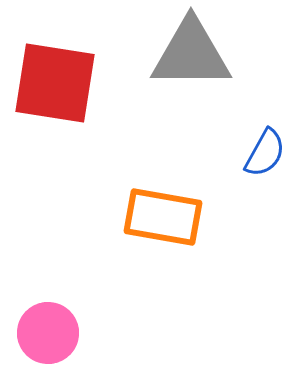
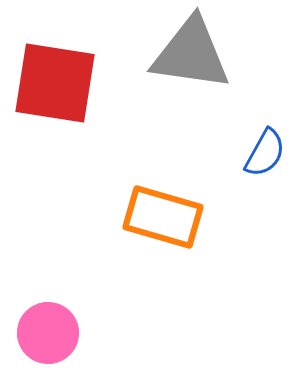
gray triangle: rotated 8 degrees clockwise
orange rectangle: rotated 6 degrees clockwise
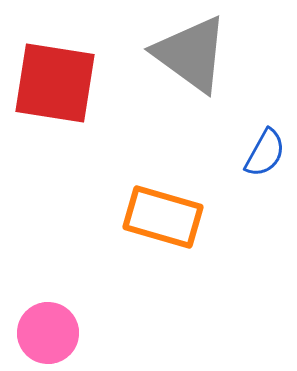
gray triangle: rotated 28 degrees clockwise
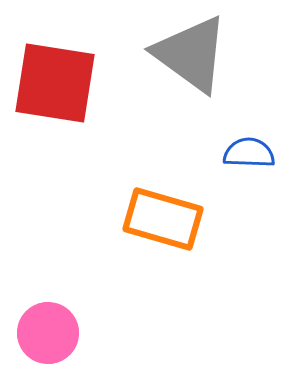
blue semicircle: moved 16 px left; rotated 117 degrees counterclockwise
orange rectangle: moved 2 px down
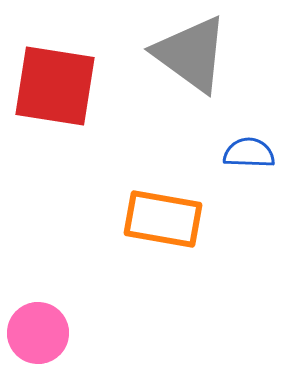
red square: moved 3 px down
orange rectangle: rotated 6 degrees counterclockwise
pink circle: moved 10 px left
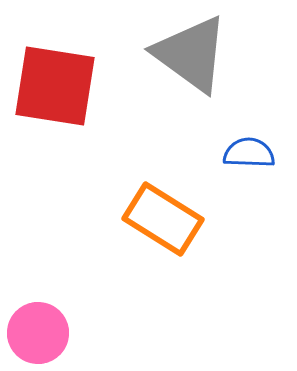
orange rectangle: rotated 22 degrees clockwise
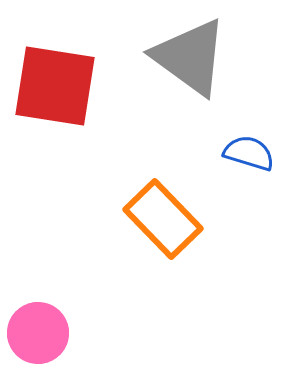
gray triangle: moved 1 px left, 3 px down
blue semicircle: rotated 15 degrees clockwise
orange rectangle: rotated 14 degrees clockwise
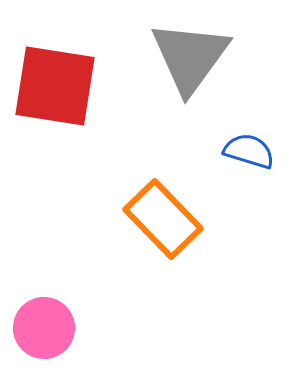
gray triangle: rotated 30 degrees clockwise
blue semicircle: moved 2 px up
pink circle: moved 6 px right, 5 px up
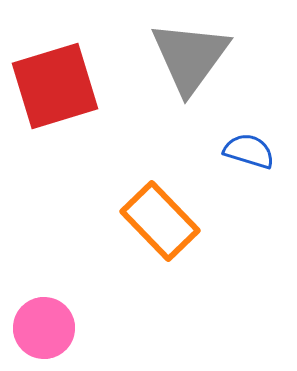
red square: rotated 26 degrees counterclockwise
orange rectangle: moved 3 px left, 2 px down
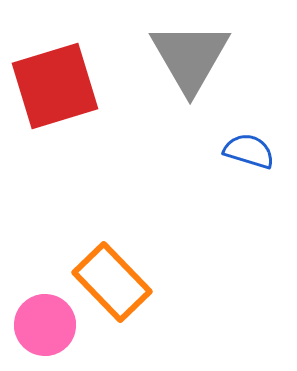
gray triangle: rotated 6 degrees counterclockwise
orange rectangle: moved 48 px left, 61 px down
pink circle: moved 1 px right, 3 px up
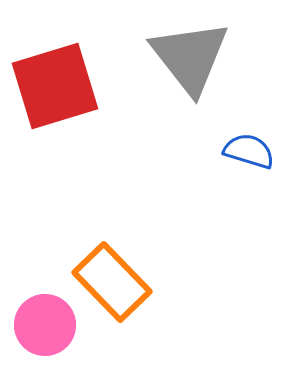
gray triangle: rotated 8 degrees counterclockwise
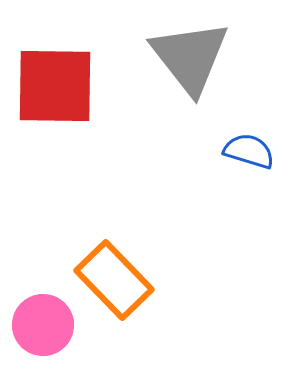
red square: rotated 18 degrees clockwise
orange rectangle: moved 2 px right, 2 px up
pink circle: moved 2 px left
